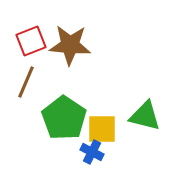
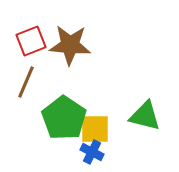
yellow square: moved 7 px left
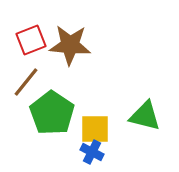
red square: moved 1 px up
brown line: rotated 16 degrees clockwise
green pentagon: moved 12 px left, 5 px up
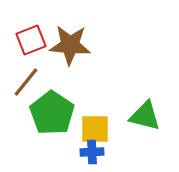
blue cross: rotated 30 degrees counterclockwise
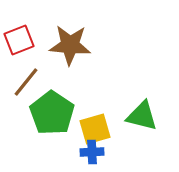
red square: moved 12 px left
green triangle: moved 3 px left
yellow square: rotated 16 degrees counterclockwise
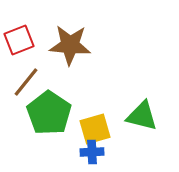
green pentagon: moved 3 px left
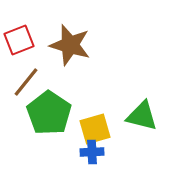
brown star: rotated 12 degrees clockwise
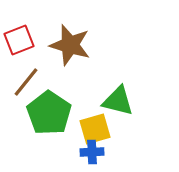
green triangle: moved 24 px left, 15 px up
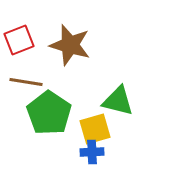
brown line: rotated 60 degrees clockwise
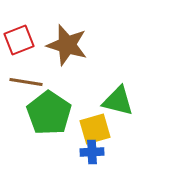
brown star: moved 3 px left
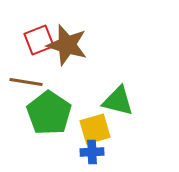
red square: moved 20 px right
